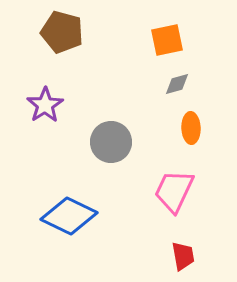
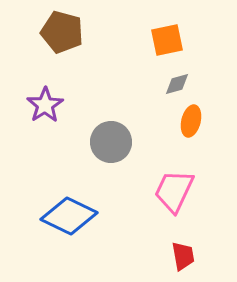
orange ellipse: moved 7 px up; rotated 16 degrees clockwise
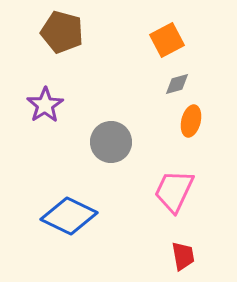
orange square: rotated 16 degrees counterclockwise
